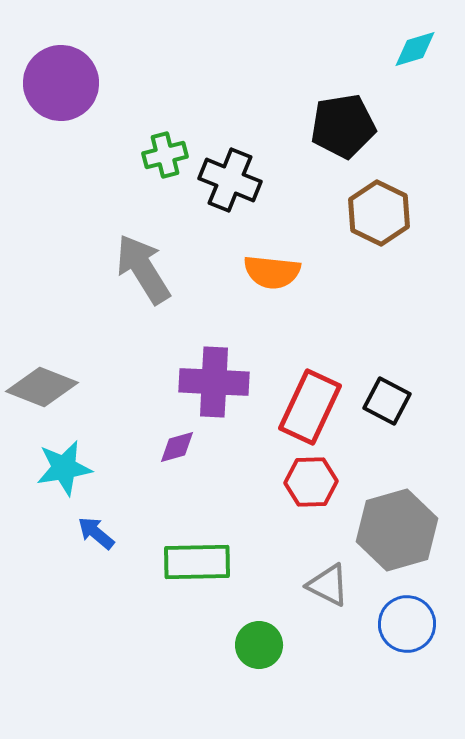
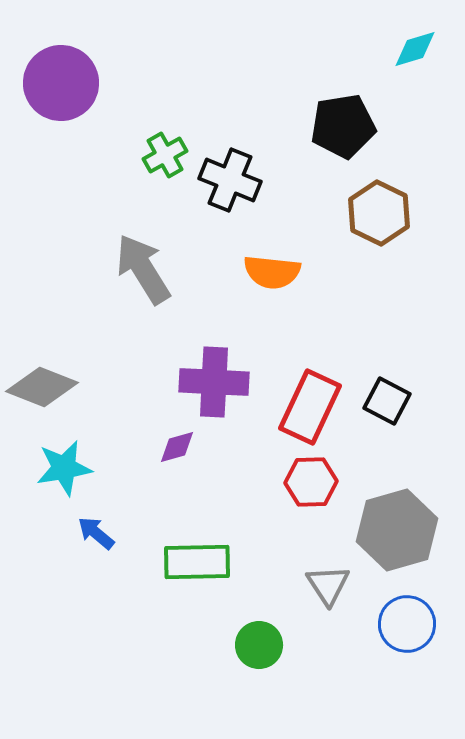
green cross: rotated 15 degrees counterclockwise
gray triangle: rotated 30 degrees clockwise
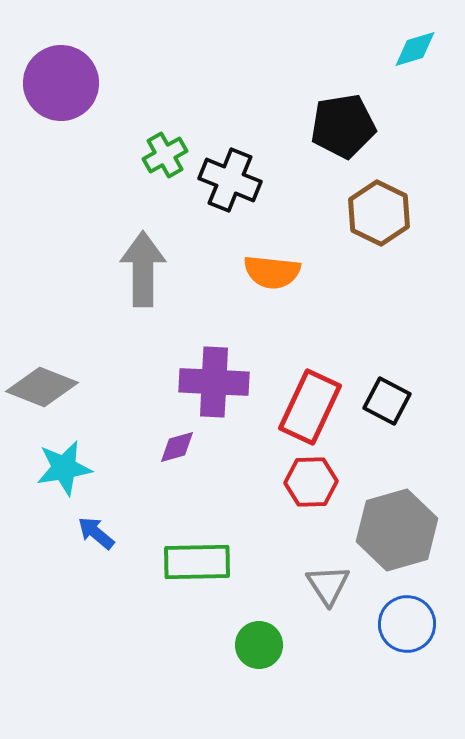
gray arrow: rotated 32 degrees clockwise
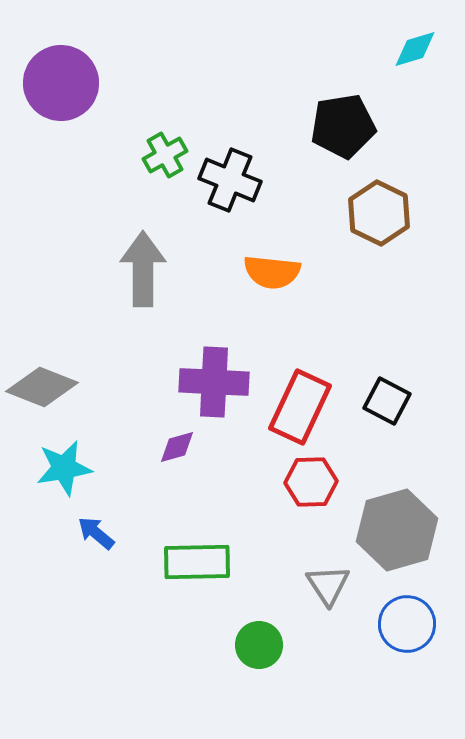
red rectangle: moved 10 px left
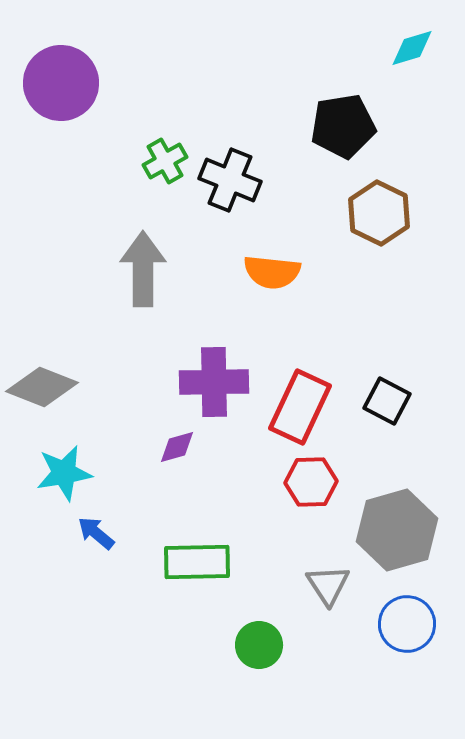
cyan diamond: moved 3 px left, 1 px up
green cross: moved 6 px down
purple cross: rotated 4 degrees counterclockwise
cyan star: moved 5 px down
